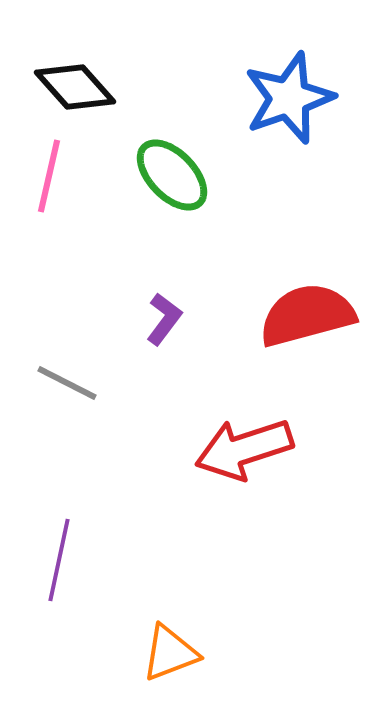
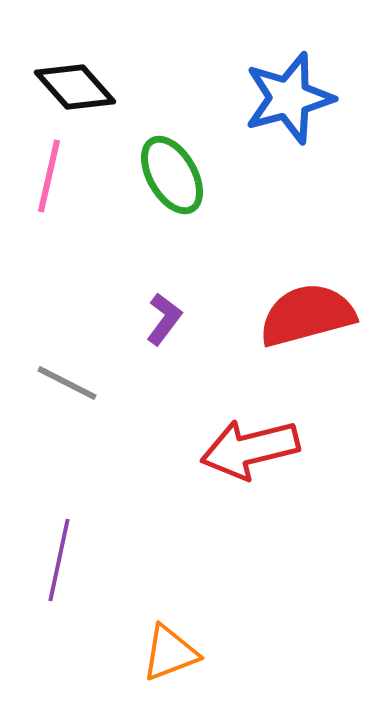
blue star: rotated 4 degrees clockwise
green ellipse: rotated 14 degrees clockwise
red arrow: moved 6 px right; rotated 4 degrees clockwise
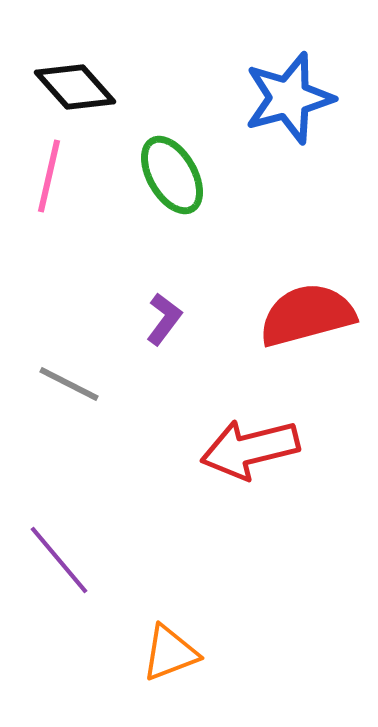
gray line: moved 2 px right, 1 px down
purple line: rotated 52 degrees counterclockwise
